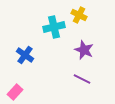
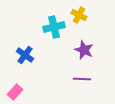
purple line: rotated 24 degrees counterclockwise
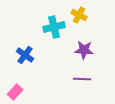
purple star: rotated 18 degrees counterclockwise
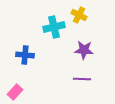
blue cross: rotated 30 degrees counterclockwise
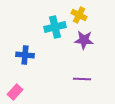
cyan cross: moved 1 px right
purple star: moved 10 px up
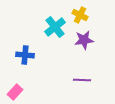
yellow cross: moved 1 px right
cyan cross: rotated 25 degrees counterclockwise
purple star: rotated 12 degrees counterclockwise
purple line: moved 1 px down
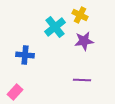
purple star: moved 1 px down
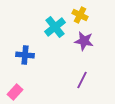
purple star: rotated 18 degrees clockwise
purple line: rotated 66 degrees counterclockwise
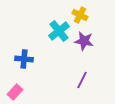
cyan cross: moved 4 px right, 4 px down
blue cross: moved 1 px left, 4 px down
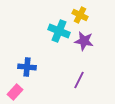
cyan cross: rotated 30 degrees counterclockwise
blue cross: moved 3 px right, 8 px down
purple line: moved 3 px left
